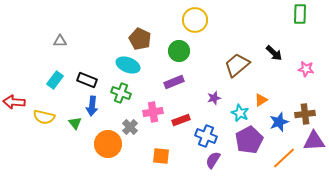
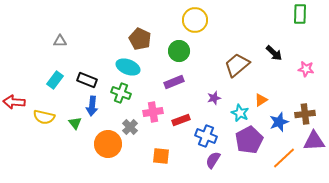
cyan ellipse: moved 2 px down
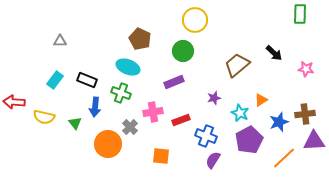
green circle: moved 4 px right
blue arrow: moved 3 px right, 1 px down
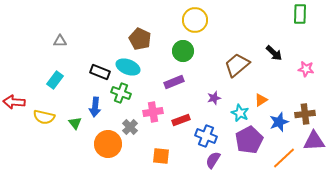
black rectangle: moved 13 px right, 8 px up
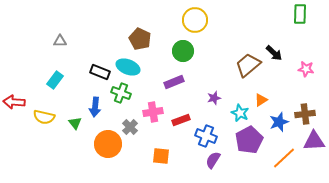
brown trapezoid: moved 11 px right
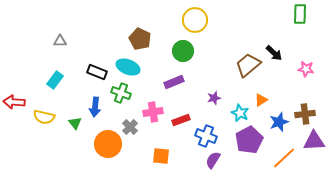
black rectangle: moved 3 px left
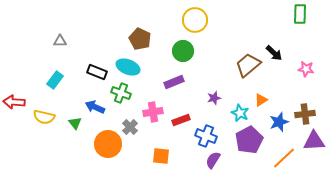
blue arrow: rotated 108 degrees clockwise
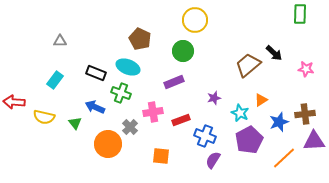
black rectangle: moved 1 px left, 1 px down
blue cross: moved 1 px left
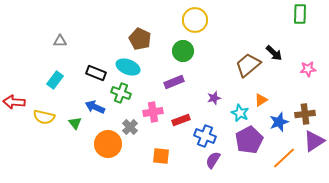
pink star: moved 2 px right; rotated 14 degrees counterclockwise
purple triangle: rotated 30 degrees counterclockwise
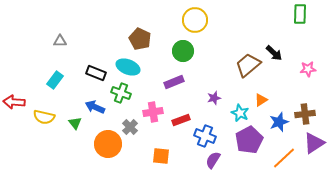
purple triangle: moved 2 px down
